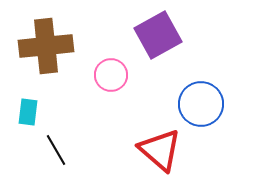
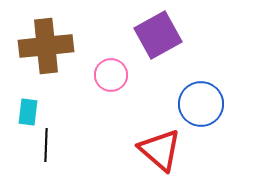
black line: moved 10 px left, 5 px up; rotated 32 degrees clockwise
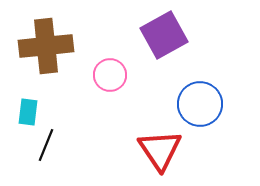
purple square: moved 6 px right
pink circle: moved 1 px left
blue circle: moved 1 px left
black line: rotated 20 degrees clockwise
red triangle: rotated 15 degrees clockwise
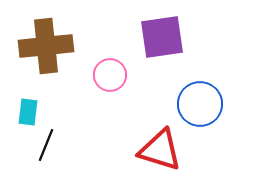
purple square: moved 2 px left, 2 px down; rotated 21 degrees clockwise
red triangle: rotated 39 degrees counterclockwise
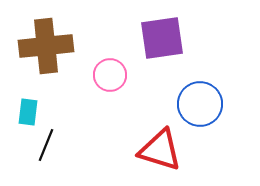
purple square: moved 1 px down
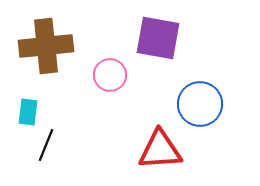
purple square: moved 4 px left; rotated 18 degrees clockwise
red triangle: rotated 21 degrees counterclockwise
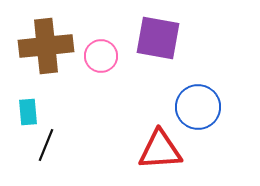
pink circle: moved 9 px left, 19 px up
blue circle: moved 2 px left, 3 px down
cyan rectangle: rotated 12 degrees counterclockwise
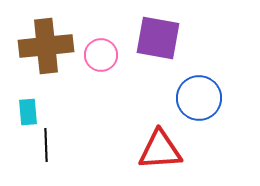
pink circle: moved 1 px up
blue circle: moved 1 px right, 9 px up
black line: rotated 24 degrees counterclockwise
